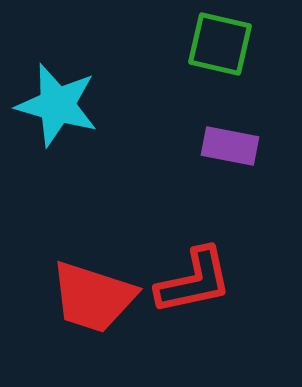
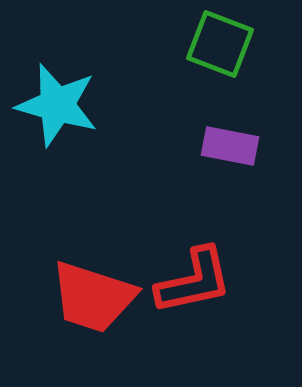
green square: rotated 8 degrees clockwise
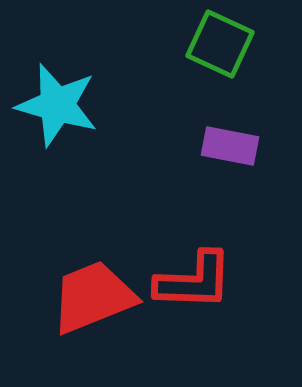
green square: rotated 4 degrees clockwise
red L-shape: rotated 14 degrees clockwise
red trapezoid: rotated 140 degrees clockwise
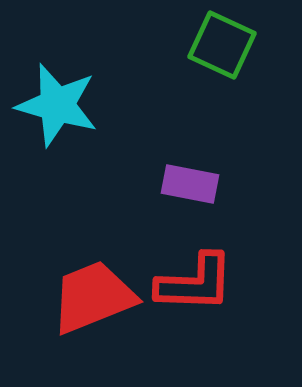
green square: moved 2 px right, 1 px down
purple rectangle: moved 40 px left, 38 px down
red L-shape: moved 1 px right, 2 px down
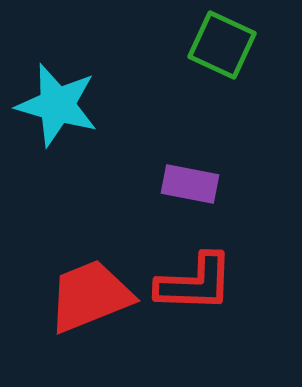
red trapezoid: moved 3 px left, 1 px up
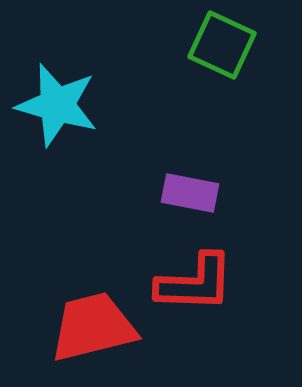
purple rectangle: moved 9 px down
red trapezoid: moved 3 px right, 31 px down; rotated 8 degrees clockwise
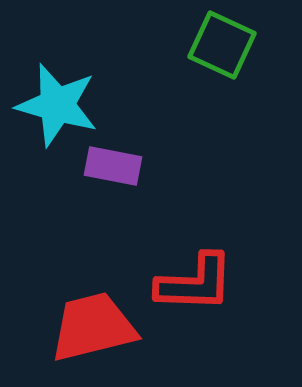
purple rectangle: moved 77 px left, 27 px up
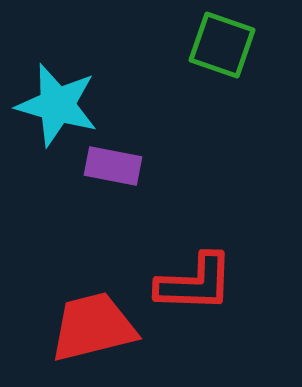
green square: rotated 6 degrees counterclockwise
